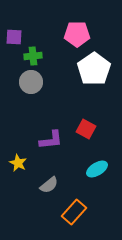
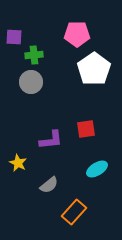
green cross: moved 1 px right, 1 px up
red square: rotated 36 degrees counterclockwise
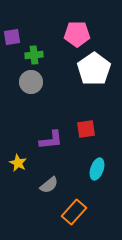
purple square: moved 2 px left; rotated 12 degrees counterclockwise
cyan ellipse: rotated 40 degrees counterclockwise
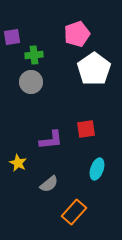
pink pentagon: rotated 20 degrees counterclockwise
gray semicircle: moved 1 px up
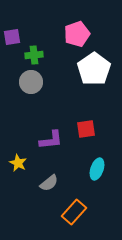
gray semicircle: moved 1 px up
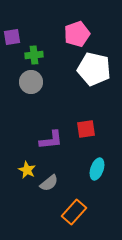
white pentagon: rotated 24 degrees counterclockwise
yellow star: moved 9 px right, 7 px down
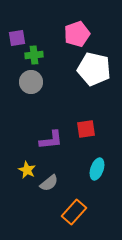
purple square: moved 5 px right, 1 px down
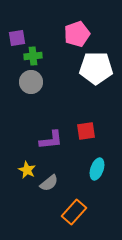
green cross: moved 1 px left, 1 px down
white pentagon: moved 2 px right, 1 px up; rotated 12 degrees counterclockwise
red square: moved 2 px down
